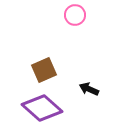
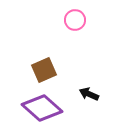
pink circle: moved 5 px down
black arrow: moved 5 px down
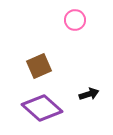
brown square: moved 5 px left, 4 px up
black arrow: rotated 138 degrees clockwise
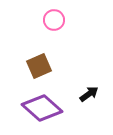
pink circle: moved 21 px left
black arrow: rotated 18 degrees counterclockwise
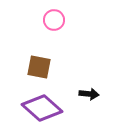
brown square: moved 1 px down; rotated 35 degrees clockwise
black arrow: rotated 42 degrees clockwise
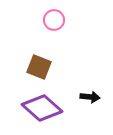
brown square: rotated 10 degrees clockwise
black arrow: moved 1 px right, 3 px down
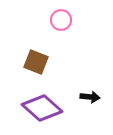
pink circle: moved 7 px right
brown square: moved 3 px left, 5 px up
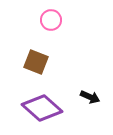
pink circle: moved 10 px left
black arrow: rotated 18 degrees clockwise
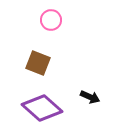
brown square: moved 2 px right, 1 px down
